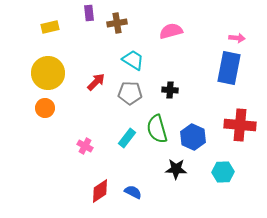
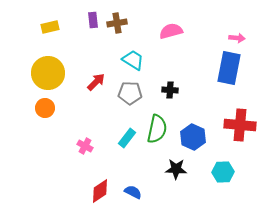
purple rectangle: moved 4 px right, 7 px down
green semicircle: rotated 152 degrees counterclockwise
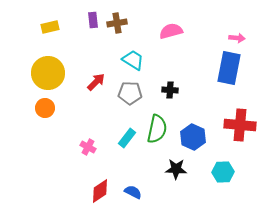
pink cross: moved 3 px right, 1 px down
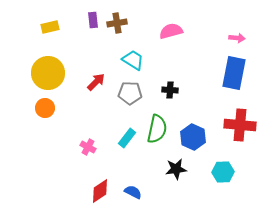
blue rectangle: moved 5 px right, 5 px down
black star: rotated 10 degrees counterclockwise
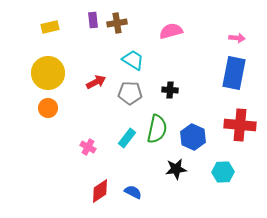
red arrow: rotated 18 degrees clockwise
orange circle: moved 3 px right
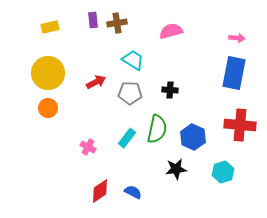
cyan hexagon: rotated 15 degrees counterclockwise
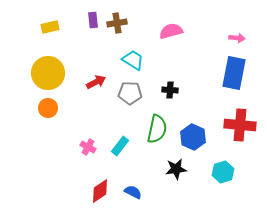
cyan rectangle: moved 7 px left, 8 px down
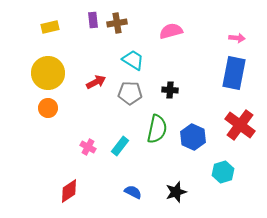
red cross: rotated 32 degrees clockwise
black star: moved 23 px down; rotated 10 degrees counterclockwise
red diamond: moved 31 px left
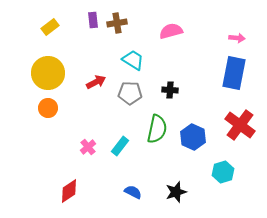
yellow rectangle: rotated 24 degrees counterclockwise
pink cross: rotated 21 degrees clockwise
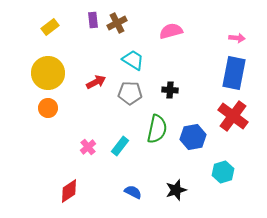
brown cross: rotated 18 degrees counterclockwise
red cross: moved 7 px left, 9 px up
blue hexagon: rotated 25 degrees clockwise
black star: moved 2 px up
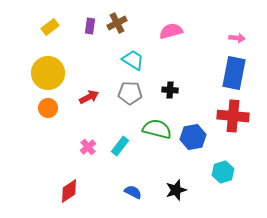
purple rectangle: moved 3 px left, 6 px down; rotated 14 degrees clockwise
red arrow: moved 7 px left, 15 px down
red cross: rotated 32 degrees counterclockwise
green semicircle: rotated 88 degrees counterclockwise
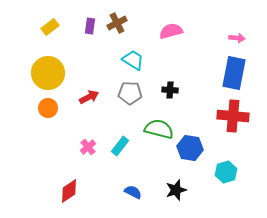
green semicircle: moved 2 px right
blue hexagon: moved 3 px left, 11 px down; rotated 20 degrees clockwise
cyan hexagon: moved 3 px right
